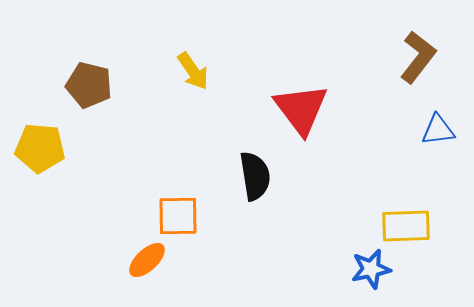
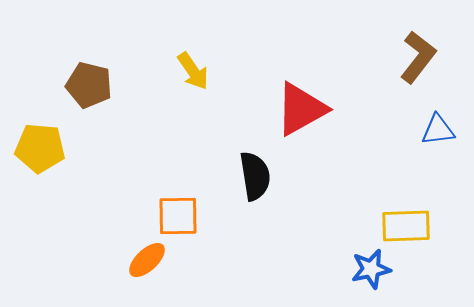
red triangle: rotated 38 degrees clockwise
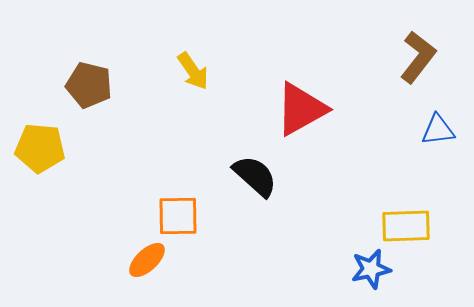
black semicircle: rotated 39 degrees counterclockwise
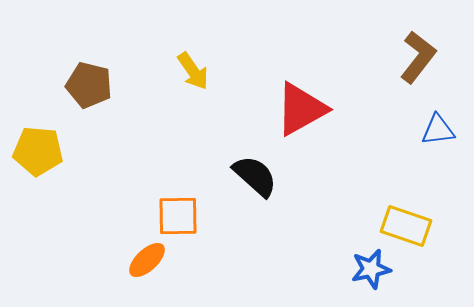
yellow pentagon: moved 2 px left, 3 px down
yellow rectangle: rotated 21 degrees clockwise
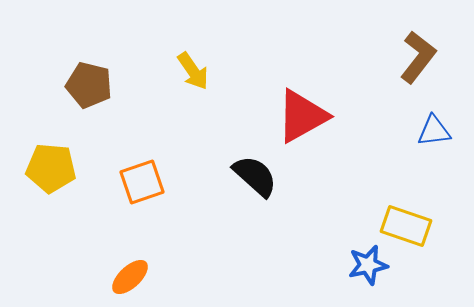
red triangle: moved 1 px right, 7 px down
blue triangle: moved 4 px left, 1 px down
yellow pentagon: moved 13 px right, 17 px down
orange square: moved 36 px left, 34 px up; rotated 18 degrees counterclockwise
orange ellipse: moved 17 px left, 17 px down
blue star: moved 3 px left, 4 px up
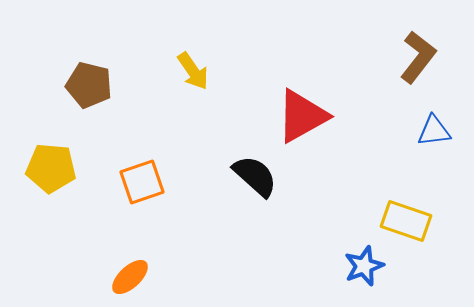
yellow rectangle: moved 5 px up
blue star: moved 4 px left, 1 px down; rotated 9 degrees counterclockwise
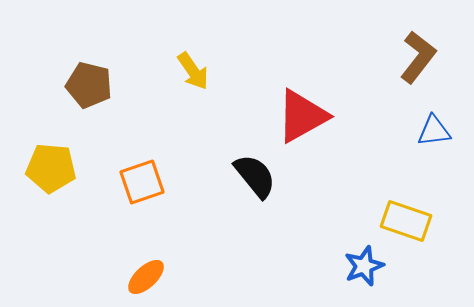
black semicircle: rotated 9 degrees clockwise
orange ellipse: moved 16 px right
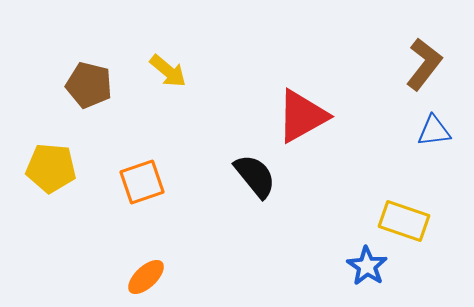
brown L-shape: moved 6 px right, 7 px down
yellow arrow: moved 25 px left; rotated 15 degrees counterclockwise
yellow rectangle: moved 2 px left
blue star: moved 3 px right; rotated 18 degrees counterclockwise
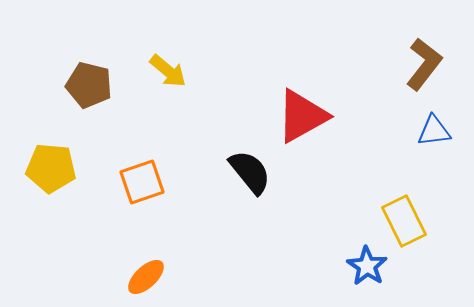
black semicircle: moved 5 px left, 4 px up
yellow rectangle: rotated 45 degrees clockwise
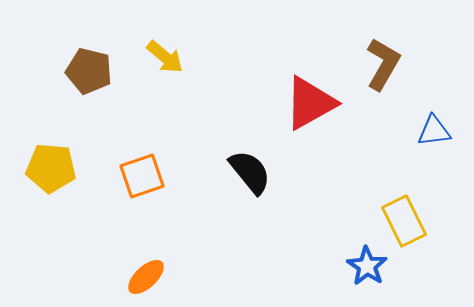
brown L-shape: moved 41 px left; rotated 8 degrees counterclockwise
yellow arrow: moved 3 px left, 14 px up
brown pentagon: moved 14 px up
red triangle: moved 8 px right, 13 px up
orange square: moved 6 px up
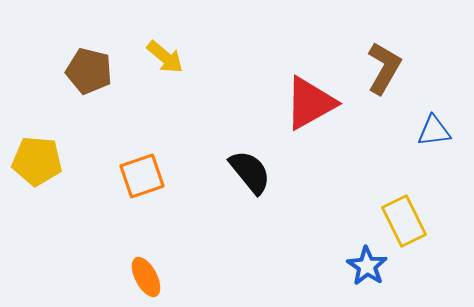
brown L-shape: moved 1 px right, 4 px down
yellow pentagon: moved 14 px left, 7 px up
orange ellipse: rotated 75 degrees counterclockwise
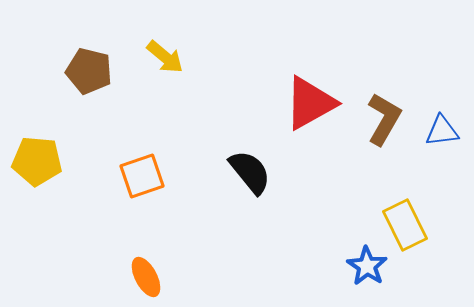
brown L-shape: moved 51 px down
blue triangle: moved 8 px right
yellow rectangle: moved 1 px right, 4 px down
